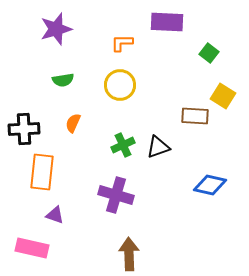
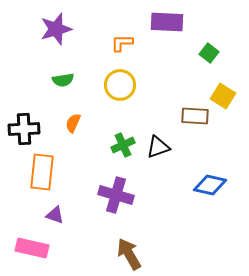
brown arrow: rotated 28 degrees counterclockwise
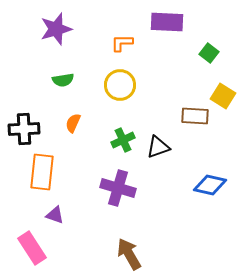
green cross: moved 5 px up
purple cross: moved 2 px right, 7 px up
pink rectangle: rotated 44 degrees clockwise
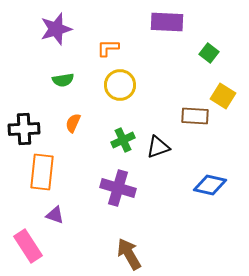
orange L-shape: moved 14 px left, 5 px down
pink rectangle: moved 4 px left, 2 px up
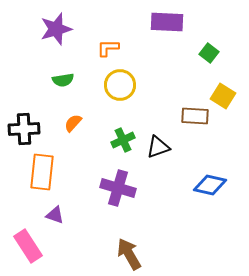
orange semicircle: rotated 18 degrees clockwise
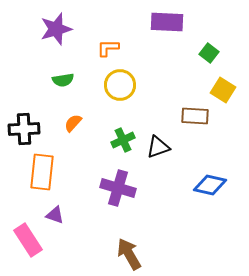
yellow square: moved 6 px up
pink rectangle: moved 6 px up
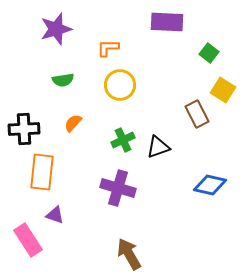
brown rectangle: moved 2 px right, 2 px up; rotated 60 degrees clockwise
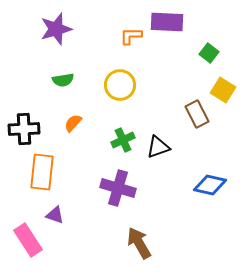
orange L-shape: moved 23 px right, 12 px up
brown arrow: moved 10 px right, 11 px up
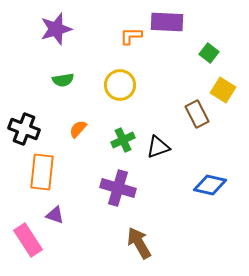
orange semicircle: moved 5 px right, 6 px down
black cross: rotated 24 degrees clockwise
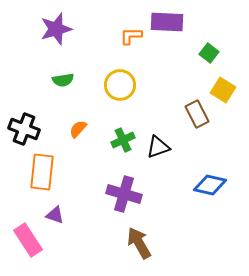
purple cross: moved 6 px right, 6 px down
